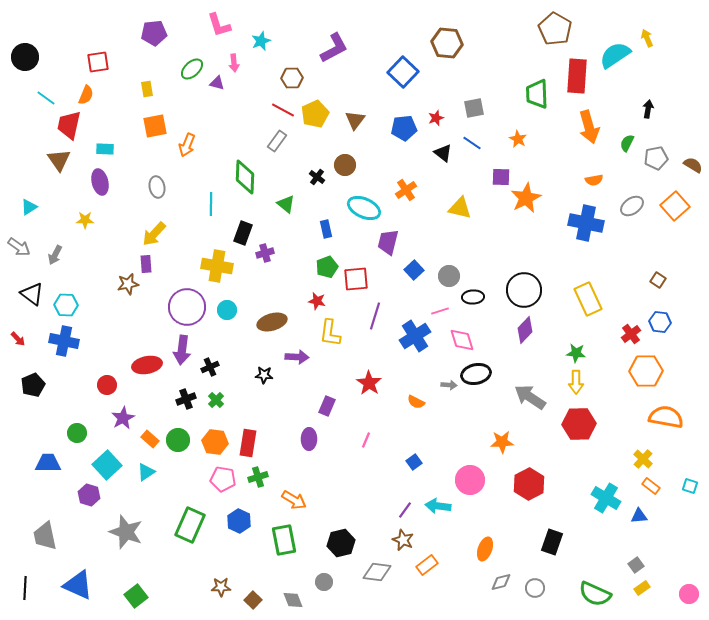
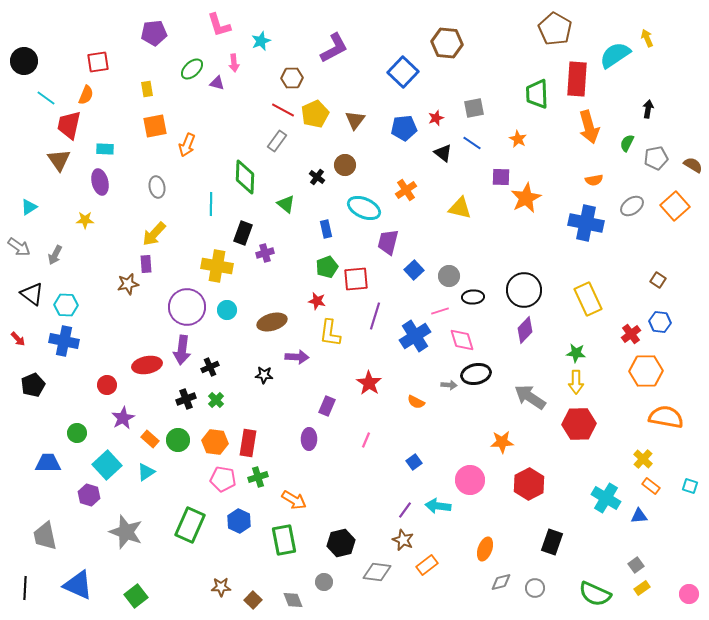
black circle at (25, 57): moved 1 px left, 4 px down
red rectangle at (577, 76): moved 3 px down
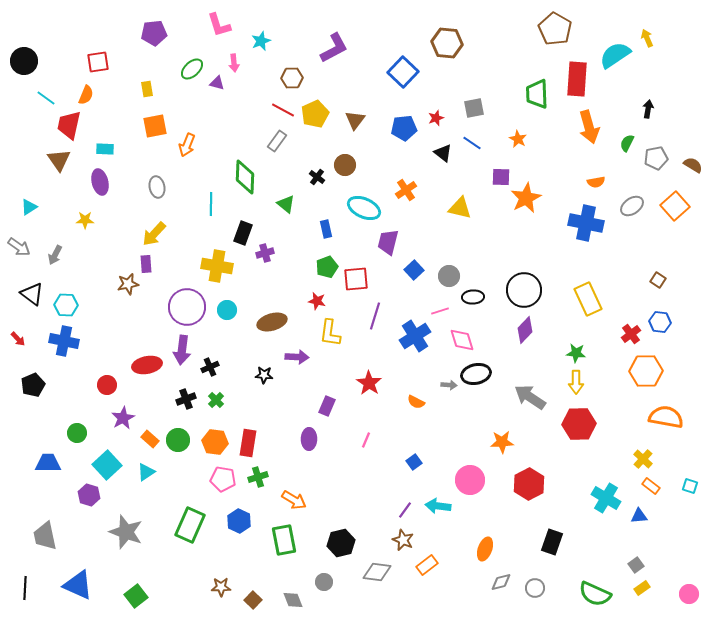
orange semicircle at (594, 180): moved 2 px right, 2 px down
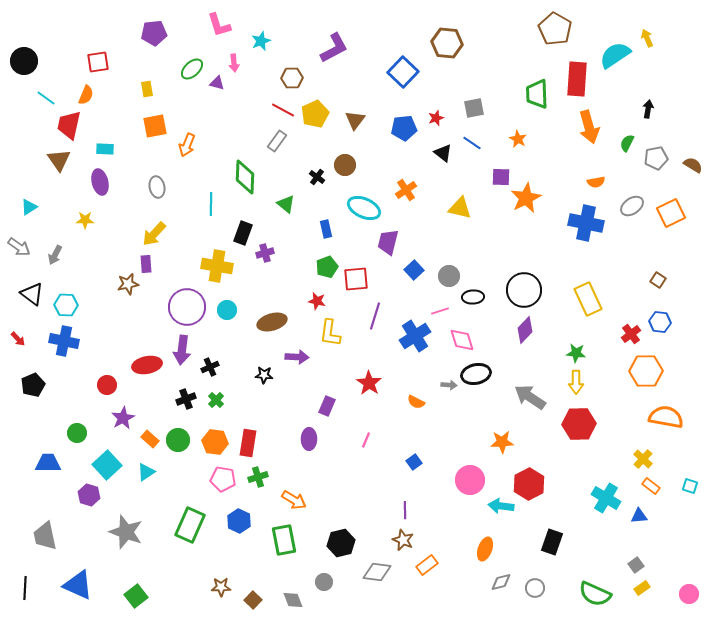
orange square at (675, 206): moved 4 px left, 7 px down; rotated 16 degrees clockwise
cyan arrow at (438, 506): moved 63 px right
purple line at (405, 510): rotated 36 degrees counterclockwise
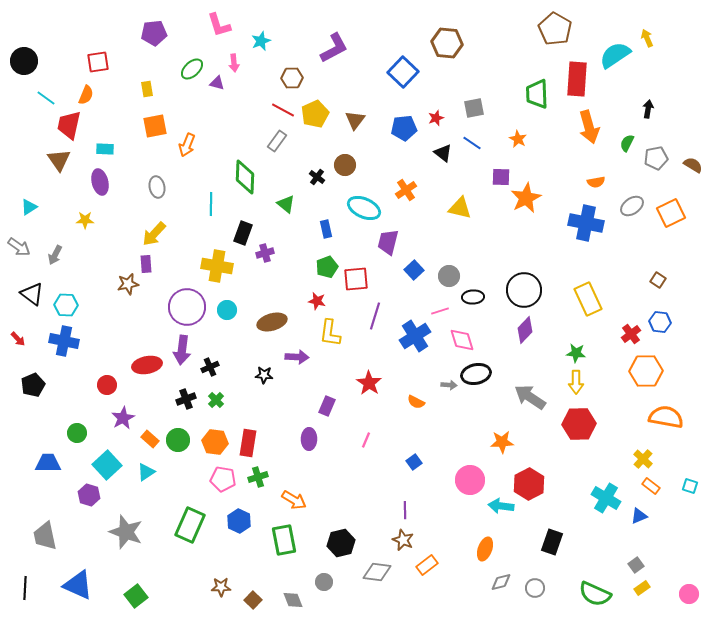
blue triangle at (639, 516): rotated 18 degrees counterclockwise
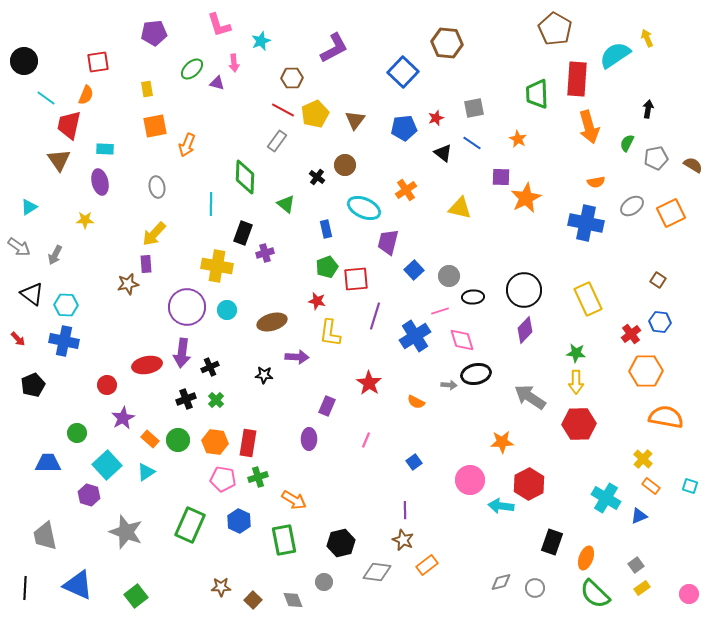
purple arrow at (182, 350): moved 3 px down
orange ellipse at (485, 549): moved 101 px right, 9 px down
green semicircle at (595, 594): rotated 20 degrees clockwise
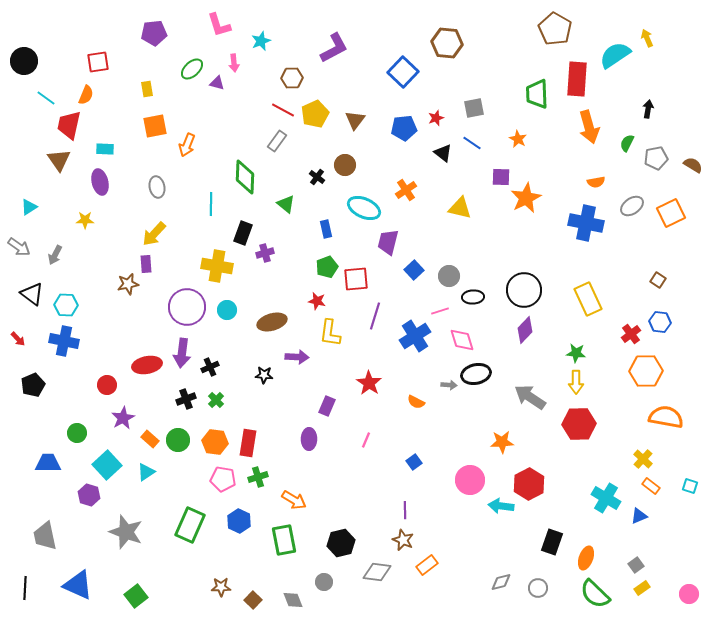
gray circle at (535, 588): moved 3 px right
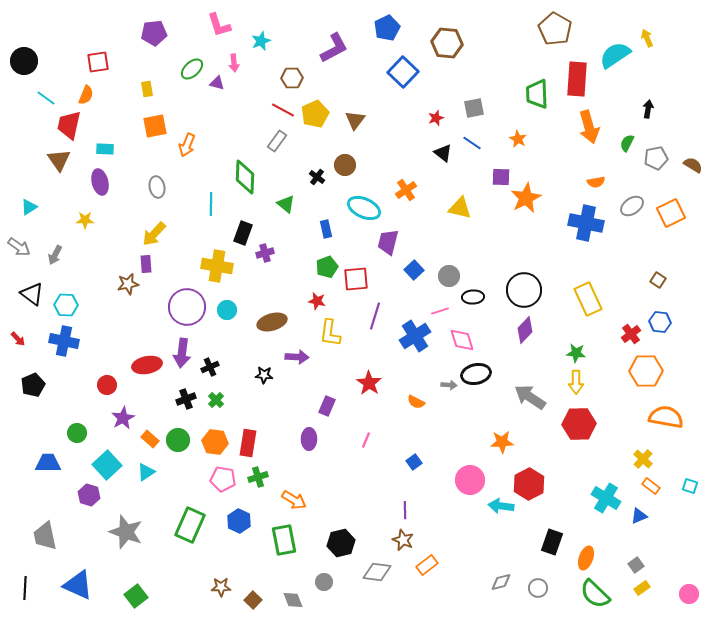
blue pentagon at (404, 128): moved 17 px left, 100 px up; rotated 20 degrees counterclockwise
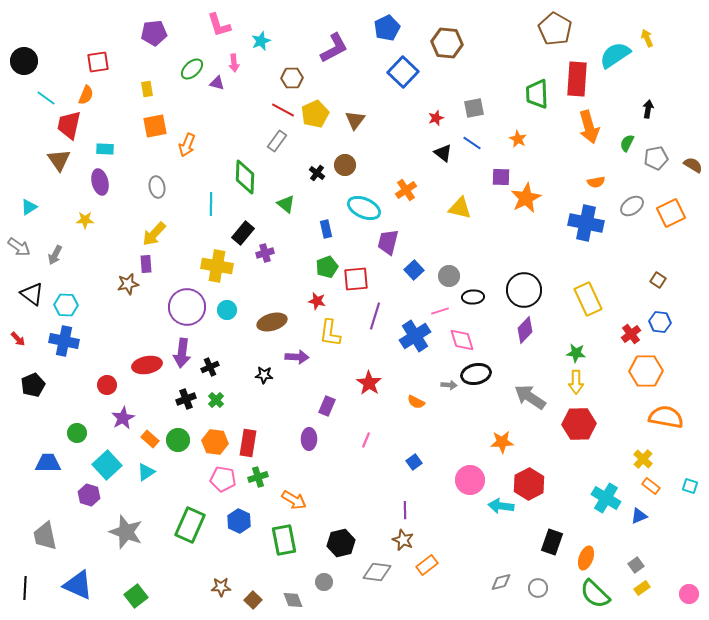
black cross at (317, 177): moved 4 px up
black rectangle at (243, 233): rotated 20 degrees clockwise
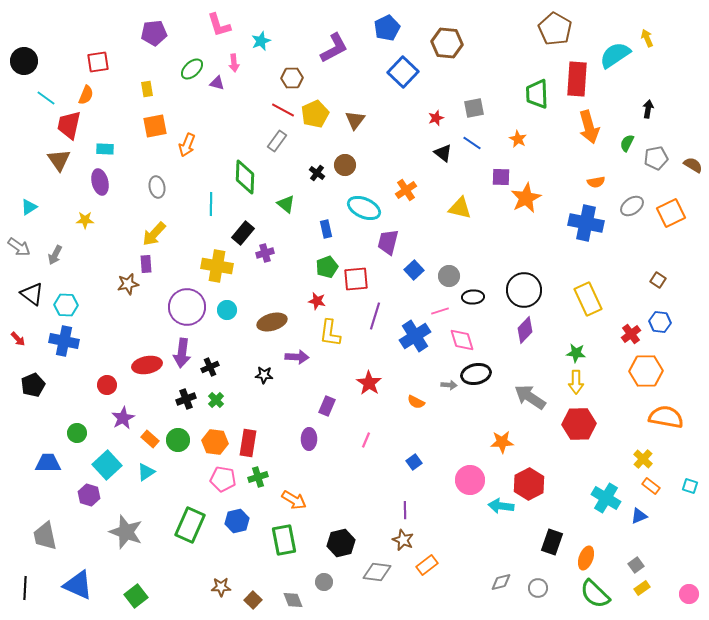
blue hexagon at (239, 521): moved 2 px left; rotated 20 degrees clockwise
